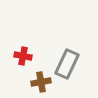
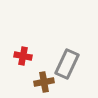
brown cross: moved 3 px right
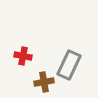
gray rectangle: moved 2 px right, 1 px down
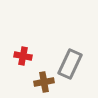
gray rectangle: moved 1 px right, 1 px up
